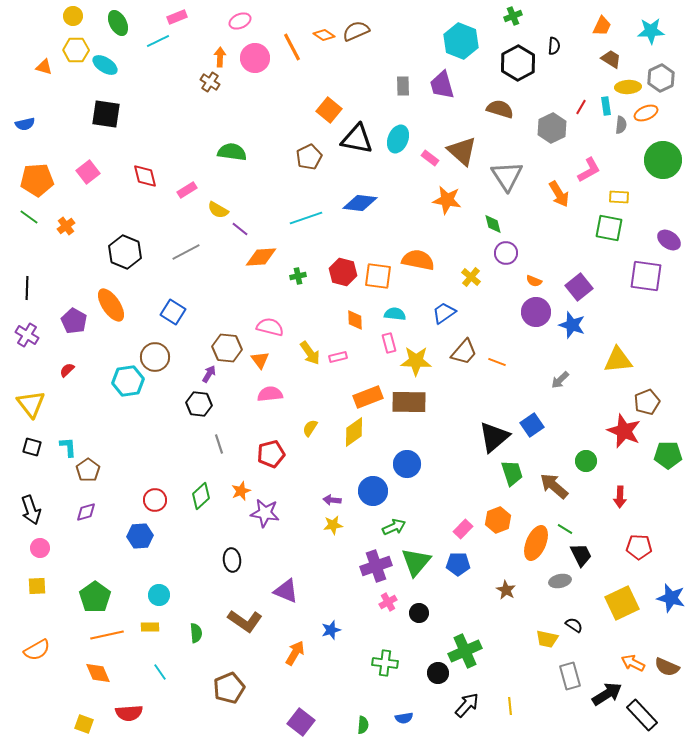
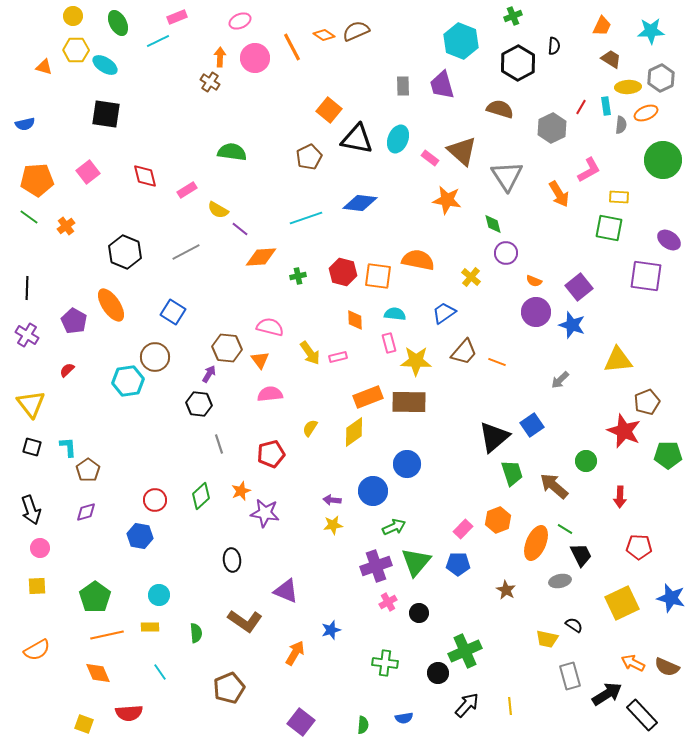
blue hexagon at (140, 536): rotated 15 degrees clockwise
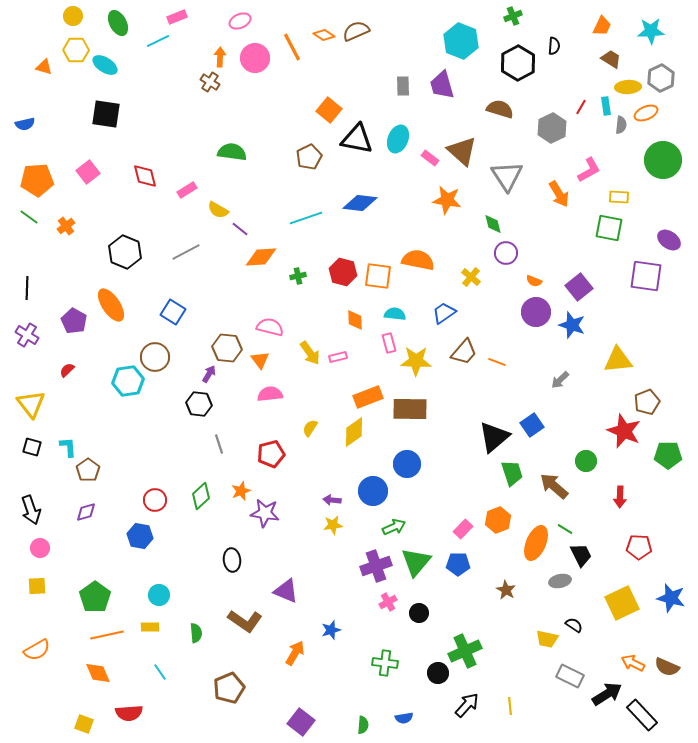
brown rectangle at (409, 402): moved 1 px right, 7 px down
gray rectangle at (570, 676): rotated 48 degrees counterclockwise
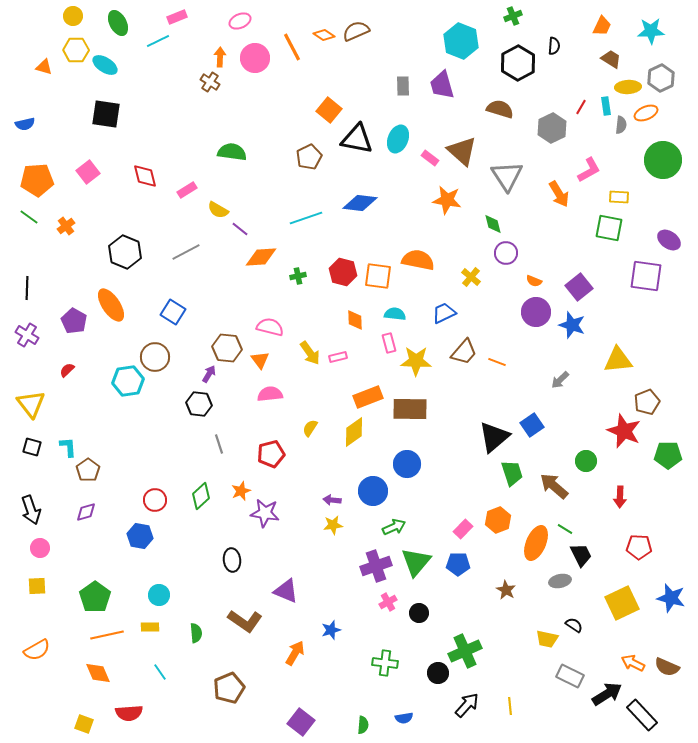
blue trapezoid at (444, 313): rotated 10 degrees clockwise
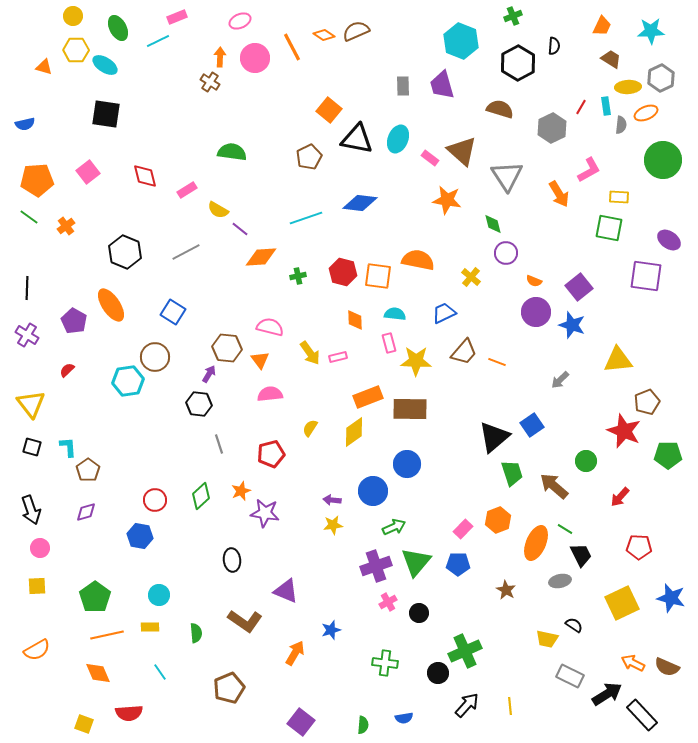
green ellipse at (118, 23): moved 5 px down
red arrow at (620, 497): rotated 40 degrees clockwise
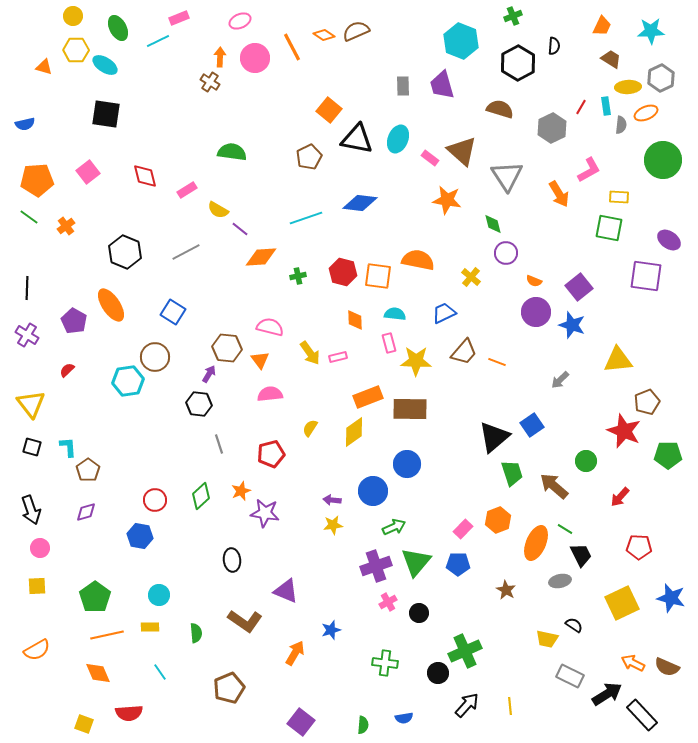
pink rectangle at (177, 17): moved 2 px right, 1 px down
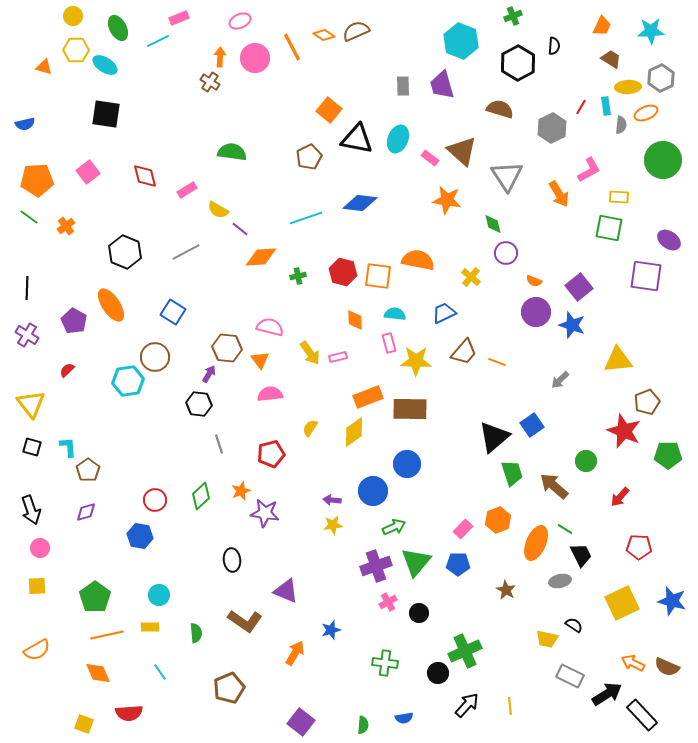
blue star at (671, 598): moved 1 px right, 3 px down
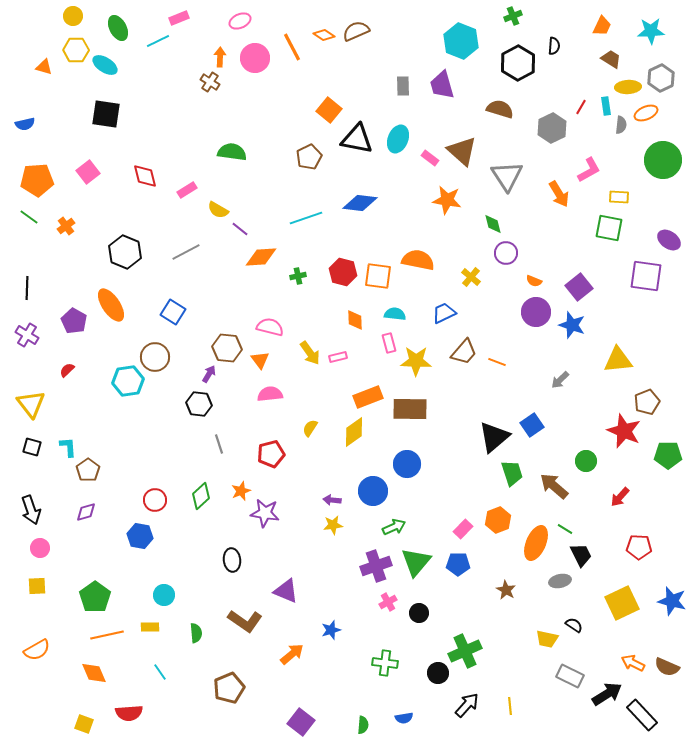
cyan circle at (159, 595): moved 5 px right
orange arrow at (295, 653): moved 3 px left, 1 px down; rotated 20 degrees clockwise
orange diamond at (98, 673): moved 4 px left
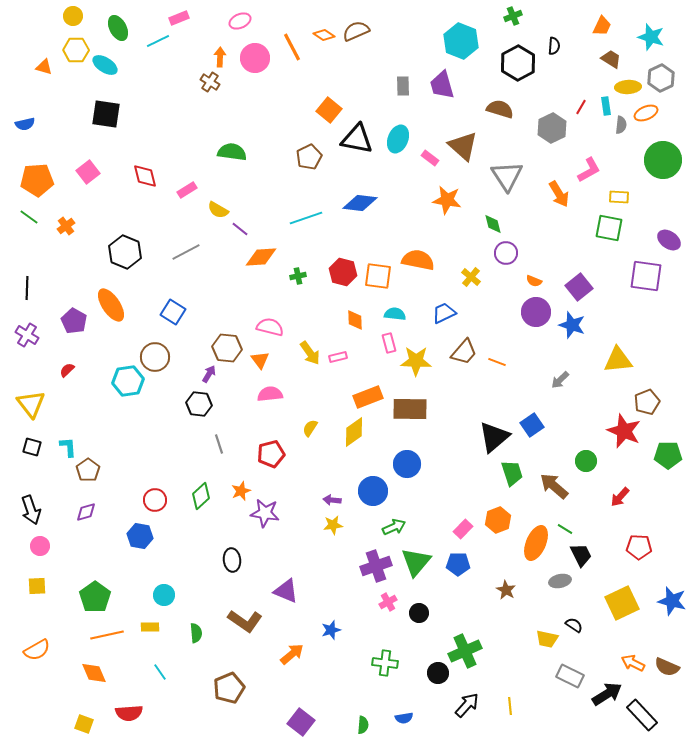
cyan star at (651, 31): moved 6 px down; rotated 20 degrees clockwise
brown triangle at (462, 151): moved 1 px right, 5 px up
pink circle at (40, 548): moved 2 px up
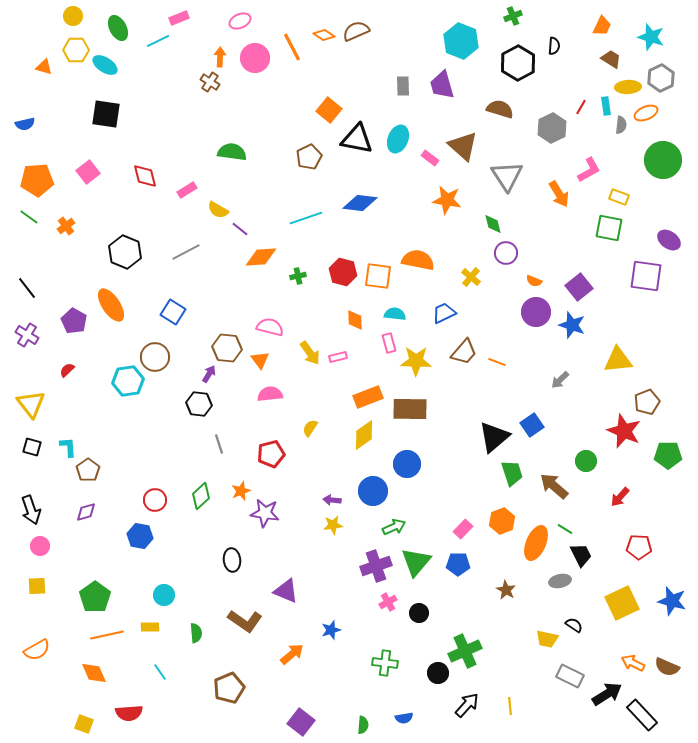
yellow rectangle at (619, 197): rotated 18 degrees clockwise
black line at (27, 288): rotated 40 degrees counterclockwise
yellow diamond at (354, 432): moved 10 px right, 3 px down
orange hexagon at (498, 520): moved 4 px right, 1 px down
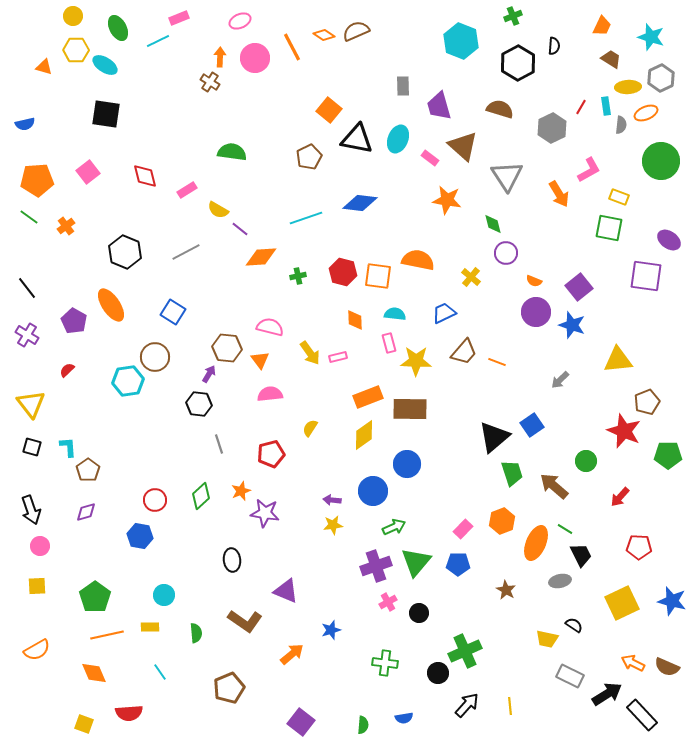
purple trapezoid at (442, 85): moved 3 px left, 21 px down
green circle at (663, 160): moved 2 px left, 1 px down
